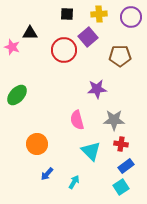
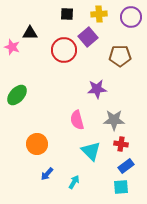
cyan square: rotated 28 degrees clockwise
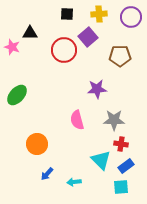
cyan triangle: moved 10 px right, 9 px down
cyan arrow: rotated 128 degrees counterclockwise
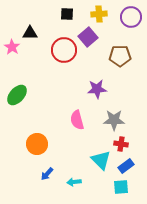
pink star: rotated 14 degrees clockwise
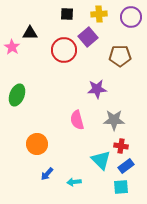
green ellipse: rotated 20 degrees counterclockwise
red cross: moved 2 px down
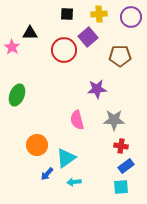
orange circle: moved 1 px down
cyan triangle: moved 35 px left, 2 px up; rotated 40 degrees clockwise
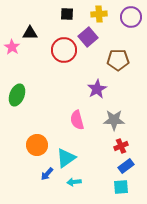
brown pentagon: moved 2 px left, 4 px down
purple star: rotated 24 degrees counterclockwise
red cross: rotated 32 degrees counterclockwise
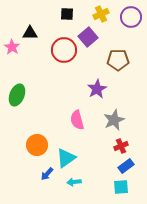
yellow cross: moved 2 px right; rotated 21 degrees counterclockwise
gray star: rotated 25 degrees counterclockwise
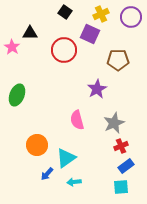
black square: moved 2 px left, 2 px up; rotated 32 degrees clockwise
purple square: moved 2 px right, 3 px up; rotated 24 degrees counterclockwise
gray star: moved 3 px down
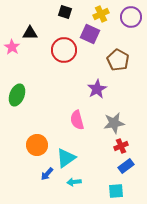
black square: rotated 16 degrees counterclockwise
brown pentagon: rotated 30 degrees clockwise
gray star: rotated 15 degrees clockwise
cyan square: moved 5 px left, 4 px down
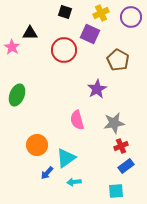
yellow cross: moved 1 px up
blue arrow: moved 1 px up
